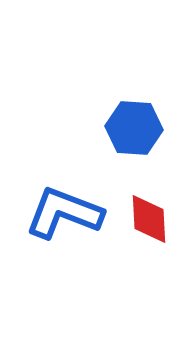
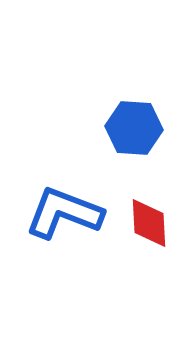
red diamond: moved 4 px down
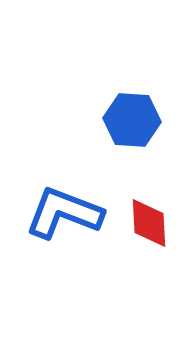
blue hexagon: moved 2 px left, 8 px up
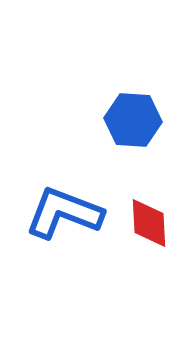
blue hexagon: moved 1 px right
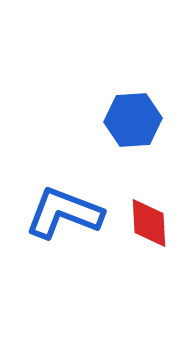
blue hexagon: rotated 8 degrees counterclockwise
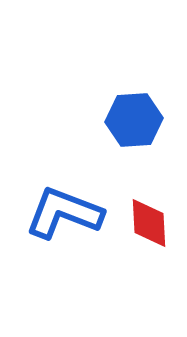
blue hexagon: moved 1 px right
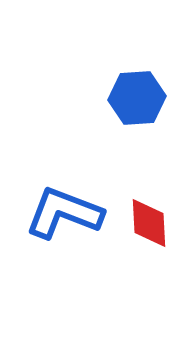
blue hexagon: moved 3 px right, 22 px up
